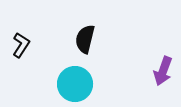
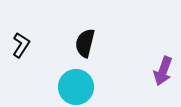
black semicircle: moved 4 px down
cyan circle: moved 1 px right, 3 px down
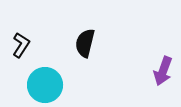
cyan circle: moved 31 px left, 2 px up
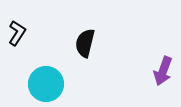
black L-shape: moved 4 px left, 12 px up
cyan circle: moved 1 px right, 1 px up
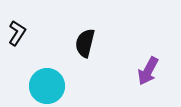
purple arrow: moved 15 px left; rotated 8 degrees clockwise
cyan circle: moved 1 px right, 2 px down
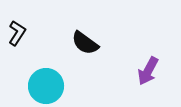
black semicircle: rotated 68 degrees counterclockwise
cyan circle: moved 1 px left
